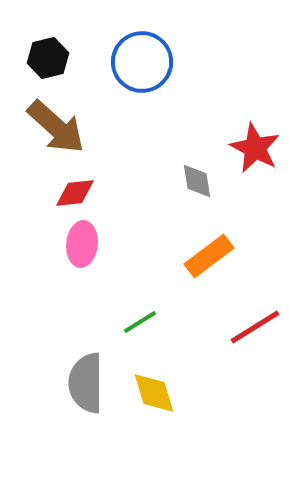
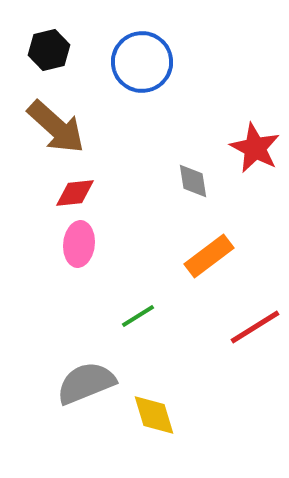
black hexagon: moved 1 px right, 8 px up
gray diamond: moved 4 px left
pink ellipse: moved 3 px left
green line: moved 2 px left, 6 px up
gray semicircle: rotated 68 degrees clockwise
yellow diamond: moved 22 px down
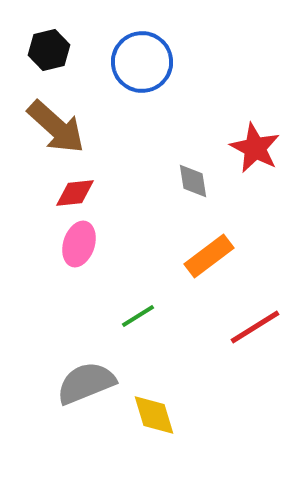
pink ellipse: rotated 12 degrees clockwise
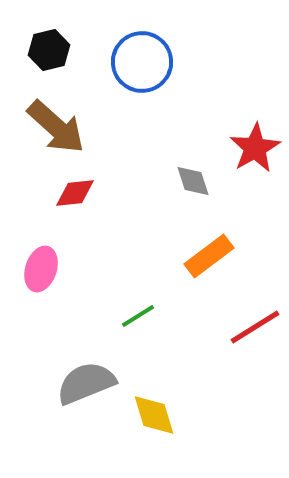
red star: rotated 15 degrees clockwise
gray diamond: rotated 9 degrees counterclockwise
pink ellipse: moved 38 px left, 25 px down
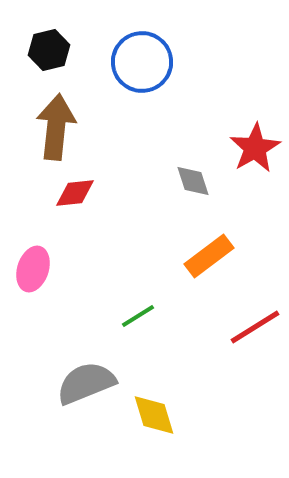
brown arrow: rotated 126 degrees counterclockwise
pink ellipse: moved 8 px left
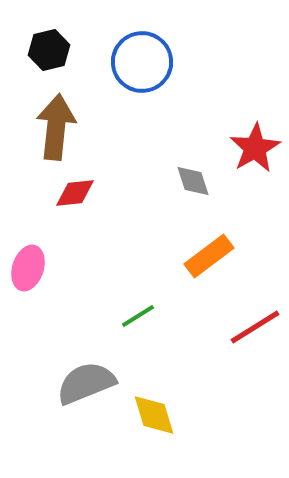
pink ellipse: moved 5 px left, 1 px up
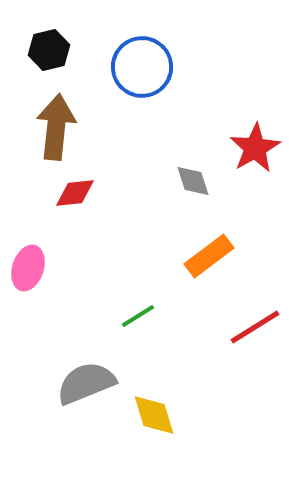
blue circle: moved 5 px down
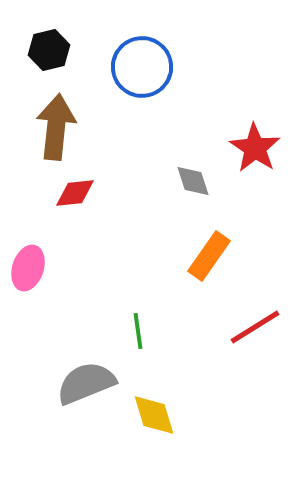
red star: rotated 9 degrees counterclockwise
orange rectangle: rotated 18 degrees counterclockwise
green line: moved 15 px down; rotated 66 degrees counterclockwise
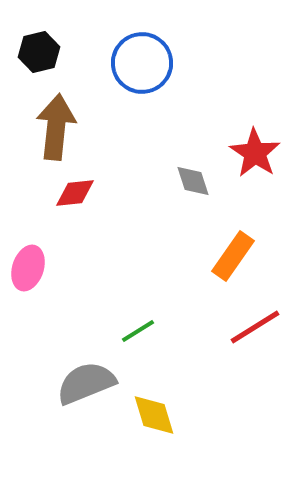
black hexagon: moved 10 px left, 2 px down
blue circle: moved 4 px up
red star: moved 5 px down
orange rectangle: moved 24 px right
green line: rotated 66 degrees clockwise
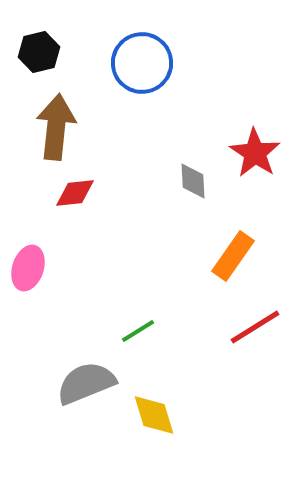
gray diamond: rotated 15 degrees clockwise
